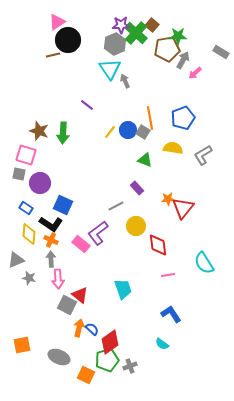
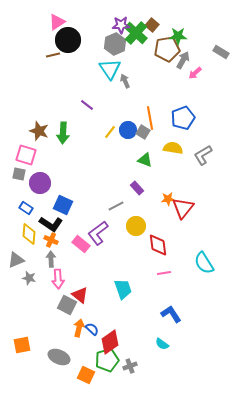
pink line at (168, 275): moved 4 px left, 2 px up
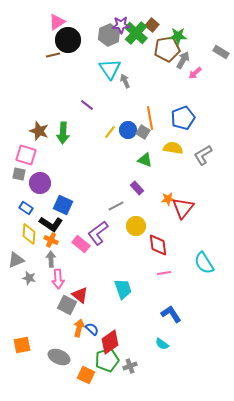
gray hexagon at (115, 44): moved 6 px left, 9 px up
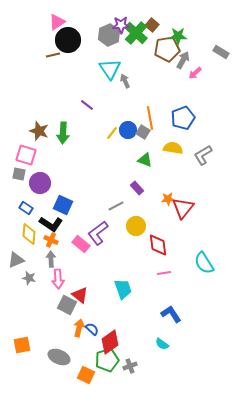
yellow line at (110, 132): moved 2 px right, 1 px down
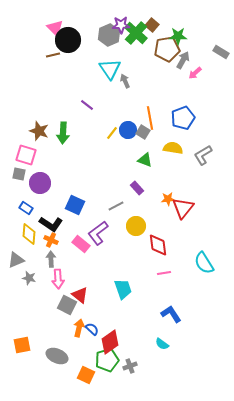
pink triangle at (57, 22): moved 2 px left, 6 px down; rotated 42 degrees counterclockwise
blue square at (63, 205): moved 12 px right
gray ellipse at (59, 357): moved 2 px left, 1 px up
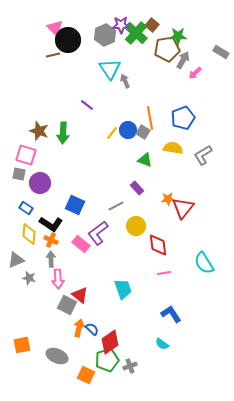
gray hexagon at (109, 35): moved 4 px left
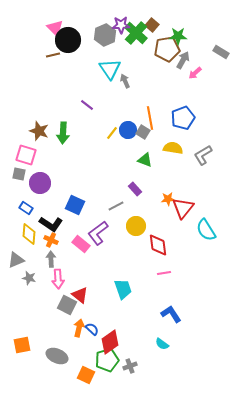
purple rectangle at (137, 188): moved 2 px left, 1 px down
cyan semicircle at (204, 263): moved 2 px right, 33 px up
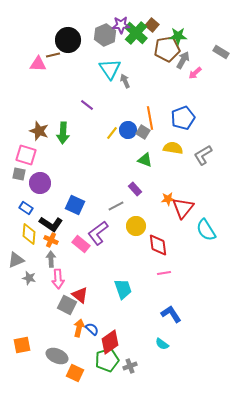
pink triangle at (55, 28): moved 17 px left, 36 px down; rotated 42 degrees counterclockwise
orange square at (86, 375): moved 11 px left, 2 px up
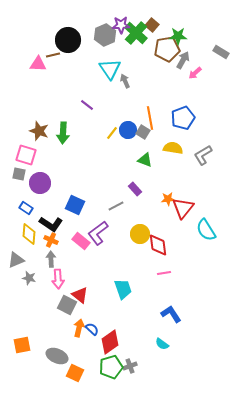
yellow circle at (136, 226): moved 4 px right, 8 px down
pink rectangle at (81, 244): moved 3 px up
green pentagon at (107, 360): moved 4 px right, 7 px down
